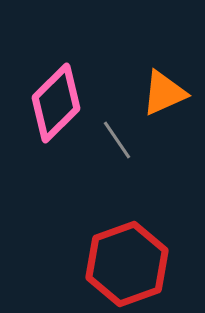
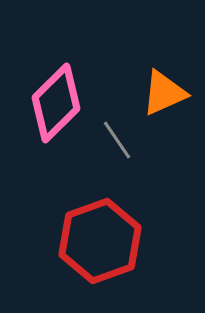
red hexagon: moved 27 px left, 23 px up
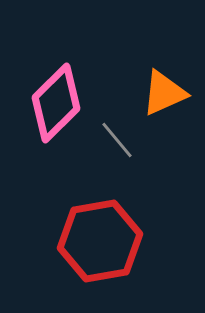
gray line: rotated 6 degrees counterclockwise
red hexagon: rotated 10 degrees clockwise
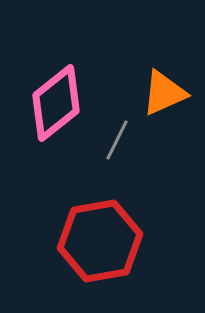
pink diamond: rotated 6 degrees clockwise
gray line: rotated 66 degrees clockwise
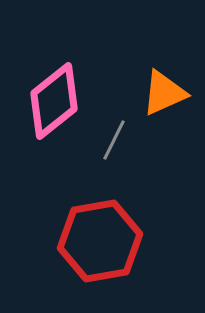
pink diamond: moved 2 px left, 2 px up
gray line: moved 3 px left
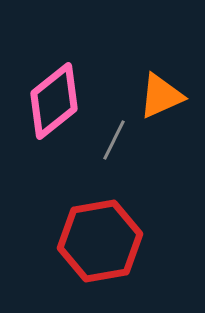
orange triangle: moved 3 px left, 3 px down
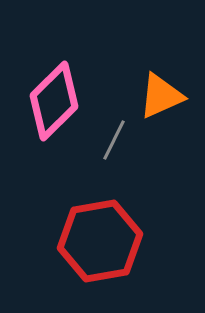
pink diamond: rotated 6 degrees counterclockwise
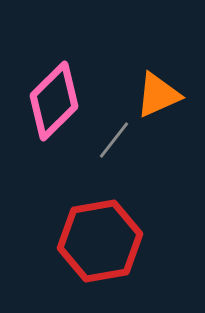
orange triangle: moved 3 px left, 1 px up
gray line: rotated 12 degrees clockwise
